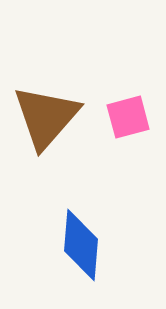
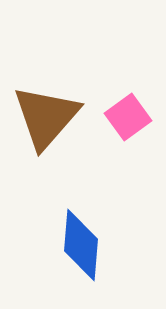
pink square: rotated 21 degrees counterclockwise
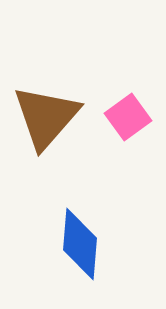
blue diamond: moved 1 px left, 1 px up
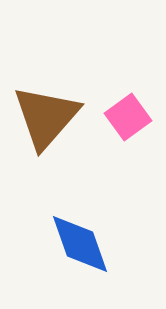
blue diamond: rotated 24 degrees counterclockwise
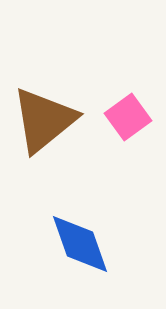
brown triangle: moved 2 px left, 3 px down; rotated 10 degrees clockwise
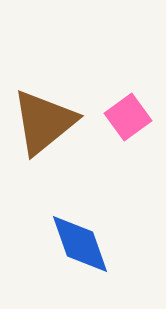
brown triangle: moved 2 px down
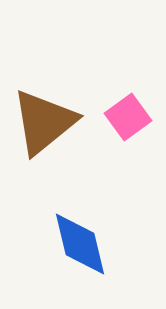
blue diamond: rotated 6 degrees clockwise
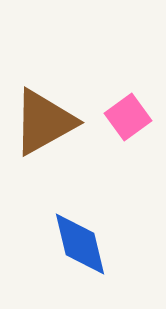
brown triangle: rotated 10 degrees clockwise
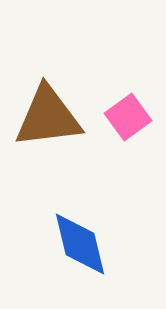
brown triangle: moved 4 px right, 5 px up; rotated 22 degrees clockwise
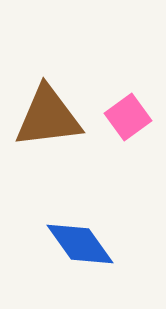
blue diamond: rotated 22 degrees counterclockwise
